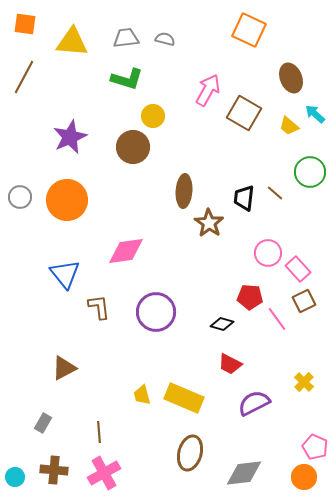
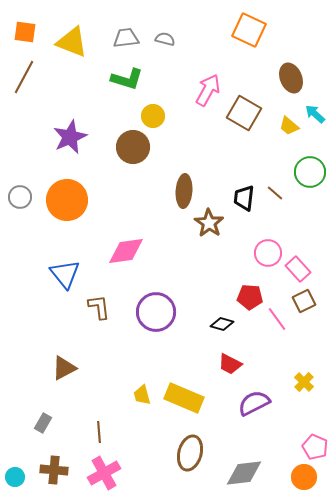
orange square at (25, 24): moved 8 px down
yellow triangle at (72, 42): rotated 16 degrees clockwise
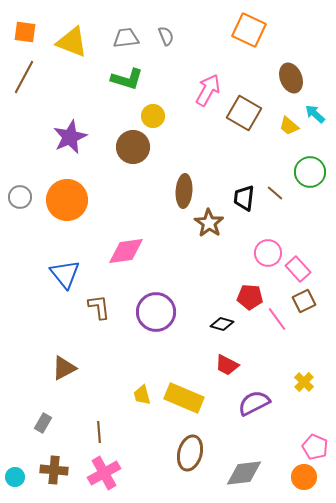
gray semicircle at (165, 39): moved 1 px right, 3 px up; rotated 54 degrees clockwise
red trapezoid at (230, 364): moved 3 px left, 1 px down
